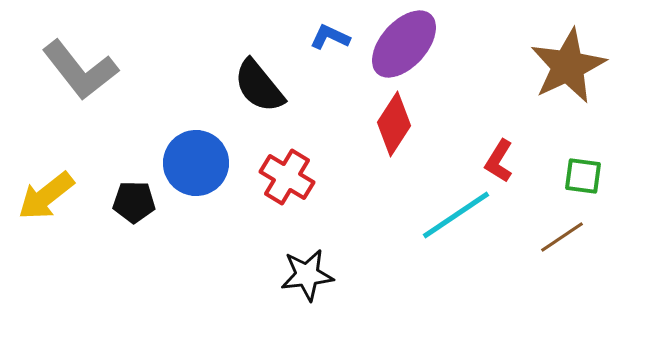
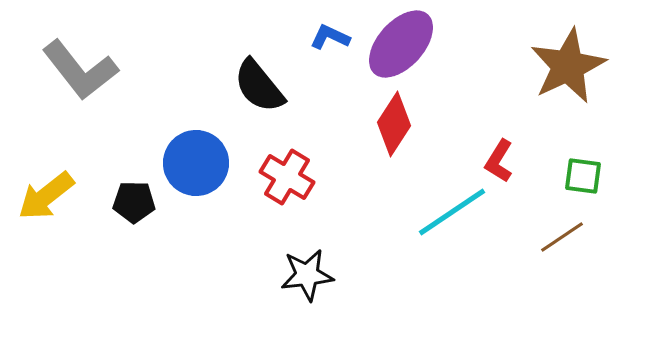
purple ellipse: moved 3 px left
cyan line: moved 4 px left, 3 px up
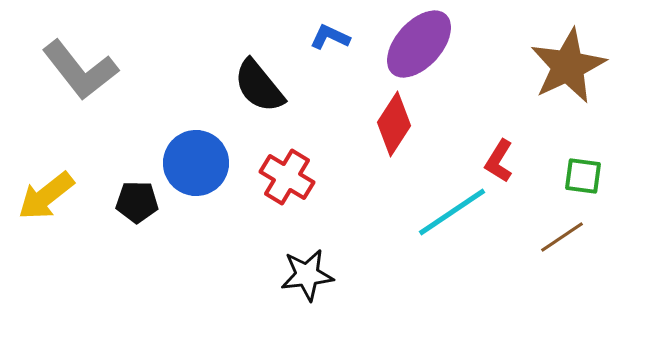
purple ellipse: moved 18 px right
black pentagon: moved 3 px right
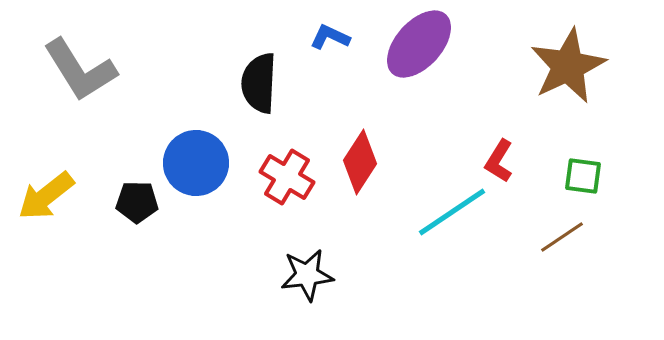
gray L-shape: rotated 6 degrees clockwise
black semicircle: moved 3 px up; rotated 42 degrees clockwise
red diamond: moved 34 px left, 38 px down
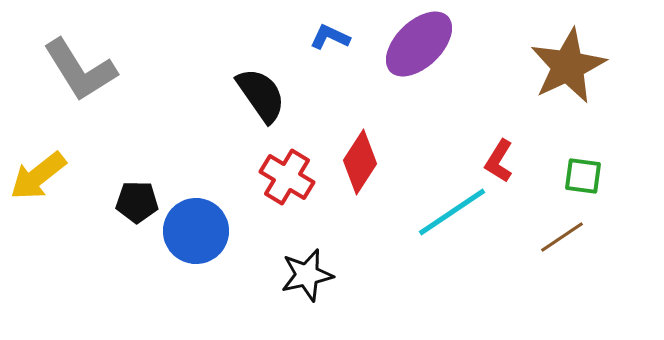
purple ellipse: rotated 4 degrees clockwise
black semicircle: moved 2 px right, 12 px down; rotated 142 degrees clockwise
blue circle: moved 68 px down
yellow arrow: moved 8 px left, 20 px up
black star: rotated 6 degrees counterclockwise
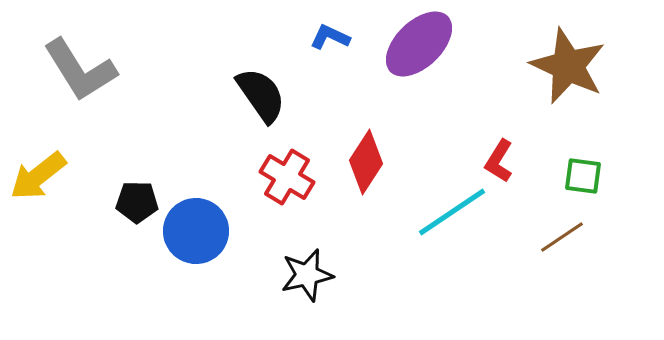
brown star: rotated 22 degrees counterclockwise
red diamond: moved 6 px right
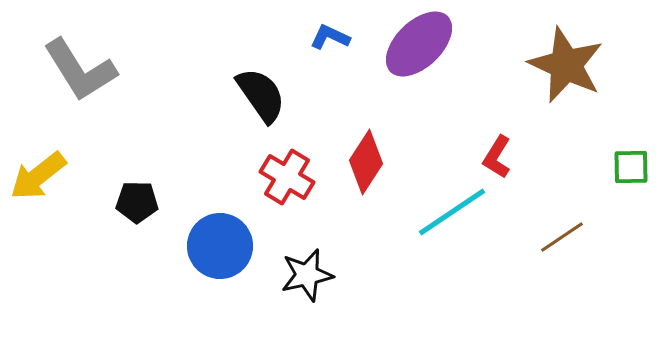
brown star: moved 2 px left, 1 px up
red L-shape: moved 2 px left, 4 px up
green square: moved 48 px right, 9 px up; rotated 9 degrees counterclockwise
blue circle: moved 24 px right, 15 px down
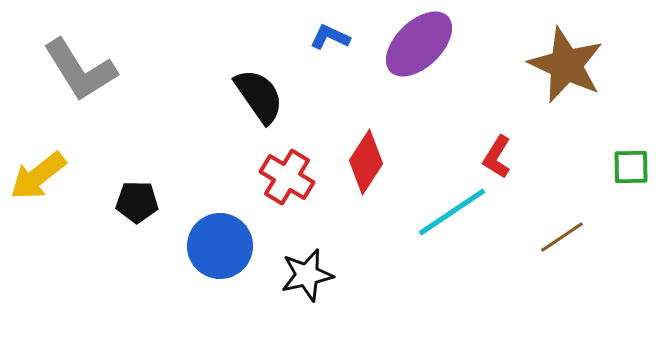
black semicircle: moved 2 px left, 1 px down
